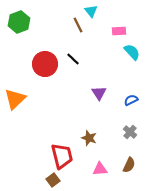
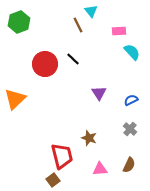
gray cross: moved 3 px up
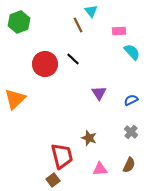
gray cross: moved 1 px right, 3 px down
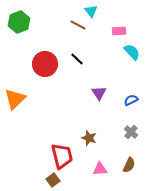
brown line: rotated 35 degrees counterclockwise
black line: moved 4 px right
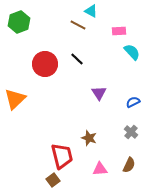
cyan triangle: rotated 24 degrees counterclockwise
blue semicircle: moved 2 px right, 2 px down
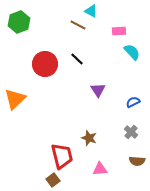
purple triangle: moved 1 px left, 3 px up
brown semicircle: moved 8 px right, 4 px up; rotated 70 degrees clockwise
